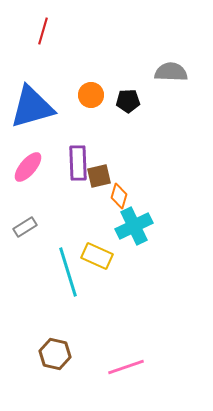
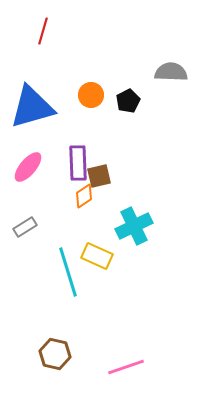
black pentagon: rotated 25 degrees counterclockwise
orange diamond: moved 35 px left; rotated 40 degrees clockwise
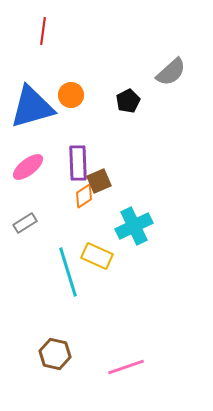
red line: rotated 8 degrees counterclockwise
gray semicircle: rotated 136 degrees clockwise
orange circle: moved 20 px left
pink ellipse: rotated 12 degrees clockwise
brown square: moved 5 px down; rotated 10 degrees counterclockwise
gray rectangle: moved 4 px up
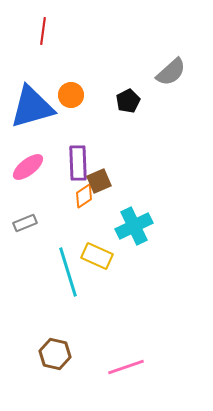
gray rectangle: rotated 10 degrees clockwise
